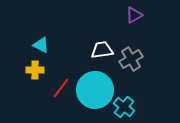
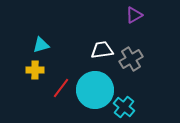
cyan triangle: rotated 42 degrees counterclockwise
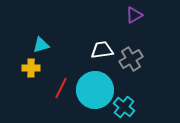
yellow cross: moved 4 px left, 2 px up
red line: rotated 10 degrees counterclockwise
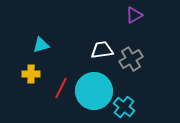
yellow cross: moved 6 px down
cyan circle: moved 1 px left, 1 px down
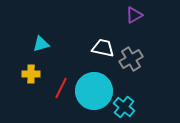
cyan triangle: moved 1 px up
white trapezoid: moved 1 px right, 2 px up; rotated 20 degrees clockwise
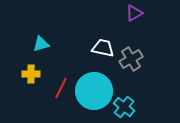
purple triangle: moved 2 px up
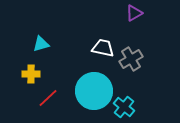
red line: moved 13 px left, 10 px down; rotated 20 degrees clockwise
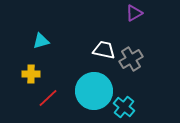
cyan triangle: moved 3 px up
white trapezoid: moved 1 px right, 2 px down
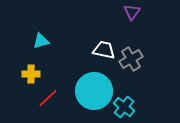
purple triangle: moved 2 px left, 1 px up; rotated 24 degrees counterclockwise
